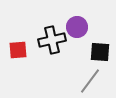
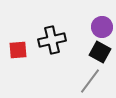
purple circle: moved 25 px right
black square: rotated 25 degrees clockwise
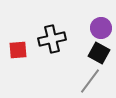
purple circle: moved 1 px left, 1 px down
black cross: moved 1 px up
black square: moved 1 px left, 1 px down
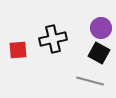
black cross: moved 1 px right
gray line: rotated 68 degrees clockwise
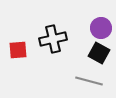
gray line: moved 1 px left
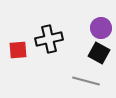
black cross: moved 4 px left
gray line: moved 3 px left
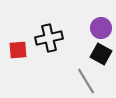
black cross: moved 1 px up
black square: moved 2 px right, 1 px down
gray line: rotated 44 degrees clockwise
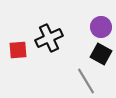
purple circle: moved 1 px up
black cross: rotated 12 degrees counterclockwise
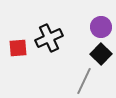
red square: moved 2 px up
black square: rotated 15 degrees clockwise
gray line: moved 2 px left; rotated 56 degrees clockwise
